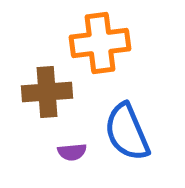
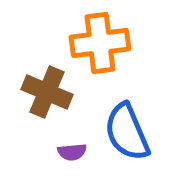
brown cross: rotated 27 degrees clockwise
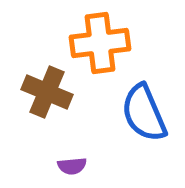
blue semicircle: moved 17 px right, 19 px up
purple semicircle: moved 14 px down
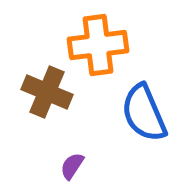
orange cross: moved 2 px left, 2 px down
purple semicircle: rotated 128 degrees clockwise
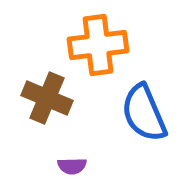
brown cross: moved 6 px down
purple semicircle: rotated 124 degrees counterclockwise
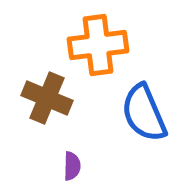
purple semicircle: rotated 88 degrees counterclockwise
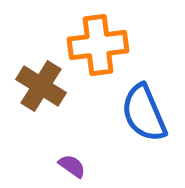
brown cross: moved 6 px left, 12 px up; rotated 9 degrees clockwise
purple semicircle: rotated 56 degrees counterclockwise
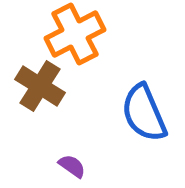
orange cross: moved 23 px left, 11 px up; rotated 20 degrees counterclockwise
brown cross: moved 1 px left
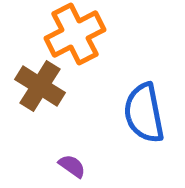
blue semicircle: rotated 12 degrees clockwise
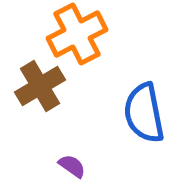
orange cross: moved 2 px right
brown cross: rotated 27 degrees clockwise
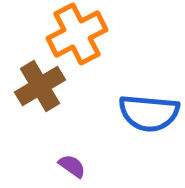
blue semicircle: moved 5 px right; rotated 74 degrees counterclockwise
